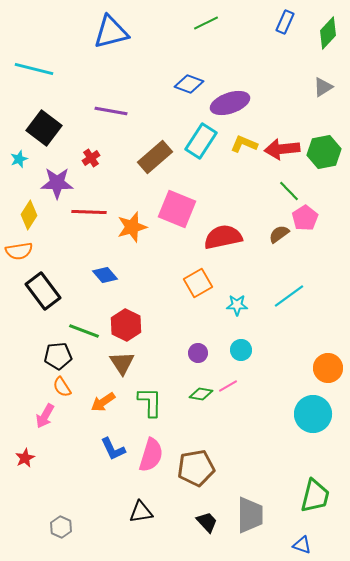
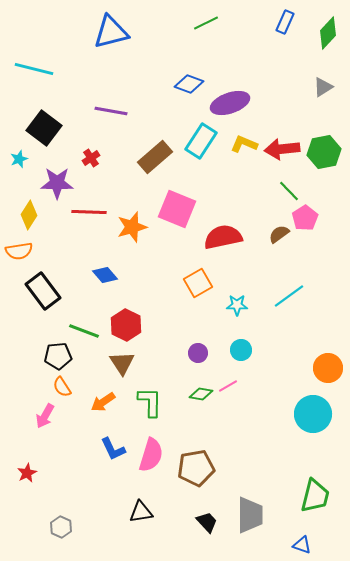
red star at (25, 458): moved 2 px right, 15 px down
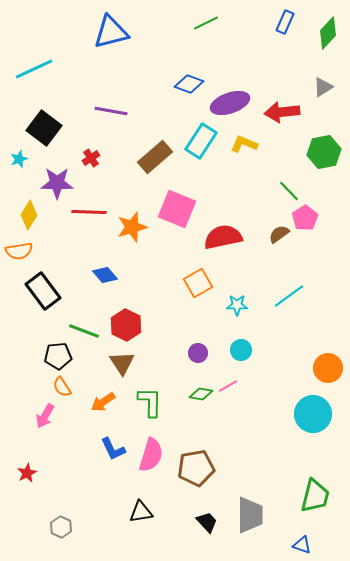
cyan line at (34, 69): rotated 39 degrees counterclockwise
red arrow at (282, 149): moved 37 px up
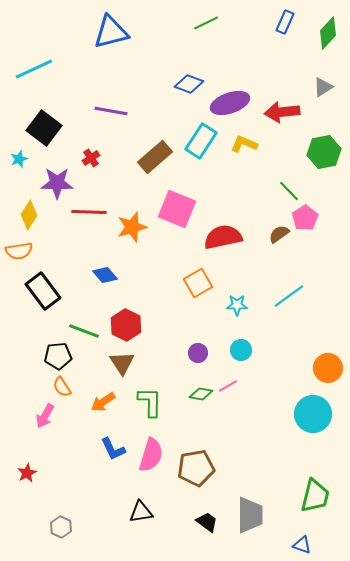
black trapezoid at (207, 522): rotated 10 degrees counterclockwise
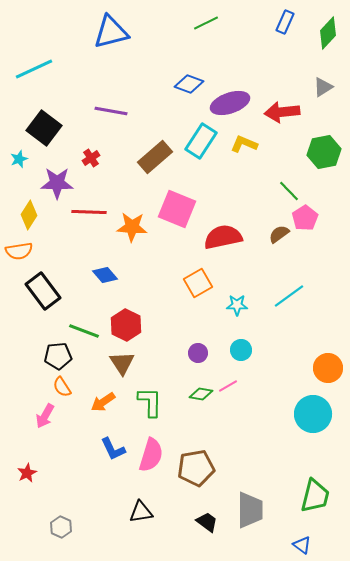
orange star at (132, 227): rotated 20 degrees clockwise
gray trapezoid at (250, 515): moved 5 px up
blue triangle at (302, 545): rotated 18 degrees clockwise
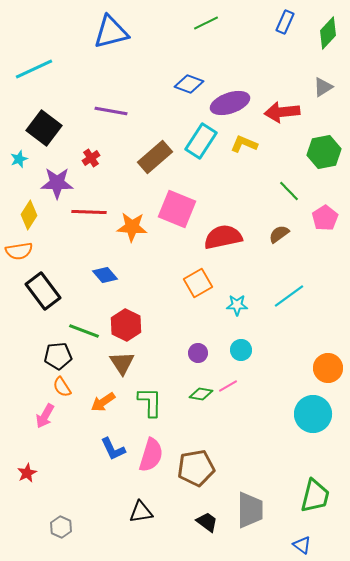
pink pentagon at (305, 218): moved 20 px right
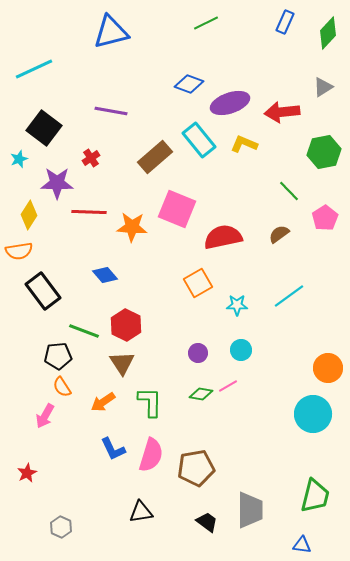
cyan rectangle at (201, 141): moved 2 px left, 1 px up; rotated 72 degrees counterclockwise
blue triangle at (302, 545): rotated 30 degrees counterclockwise
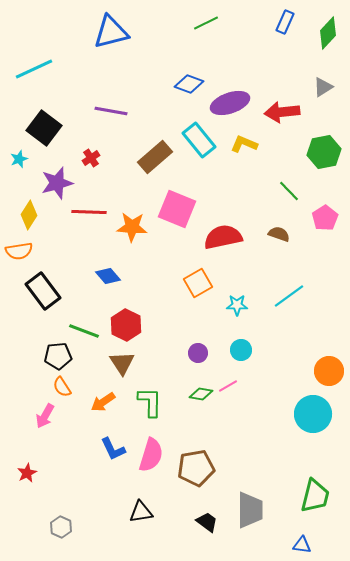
purple star at (57, 183): rotated 16 degrees counterclockwise
brown semicircle at (279, 234): rotated 55 degrees clockwise
blue diamond at (105, 275): moved 3 px right, 1 px down
orange circle at (328, 368): moved 1 px right, 3 px down
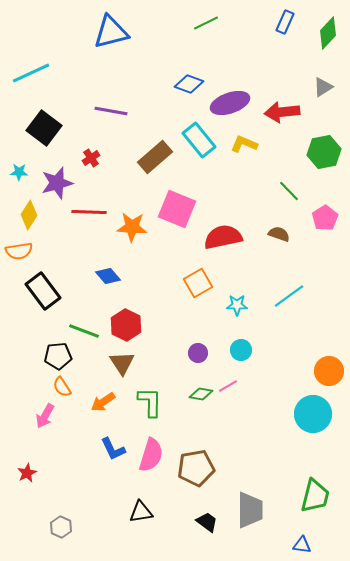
cyan line at (34, 69): moved 3 px left, 4 px down
cyan star at (19, 159): moved 13 px down; rotated 24 degrees clockwise
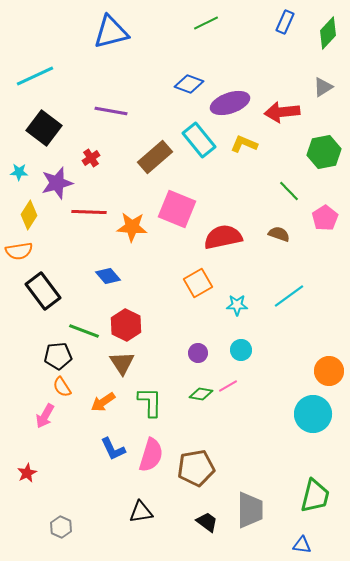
cyan line at (31, 73): moved 4 px right, 3 px down
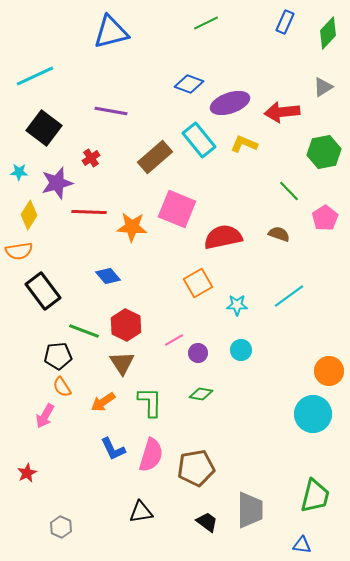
pink line at (228, 386): moved 54 px left, 46 px up
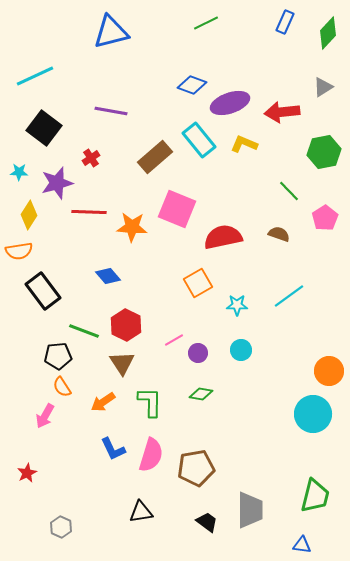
blue diamond at (189, 84): moved 3 px right, 1 px down
